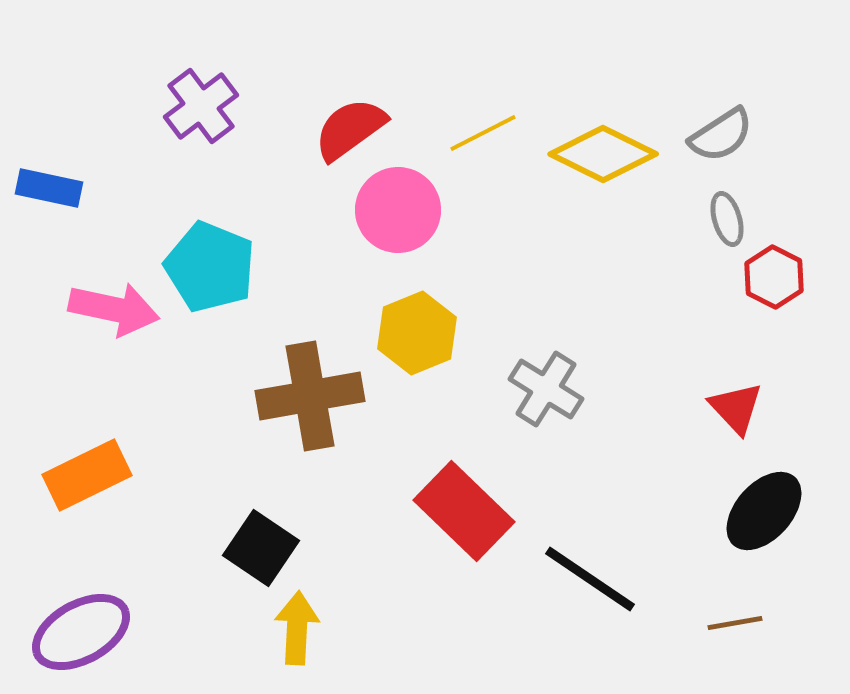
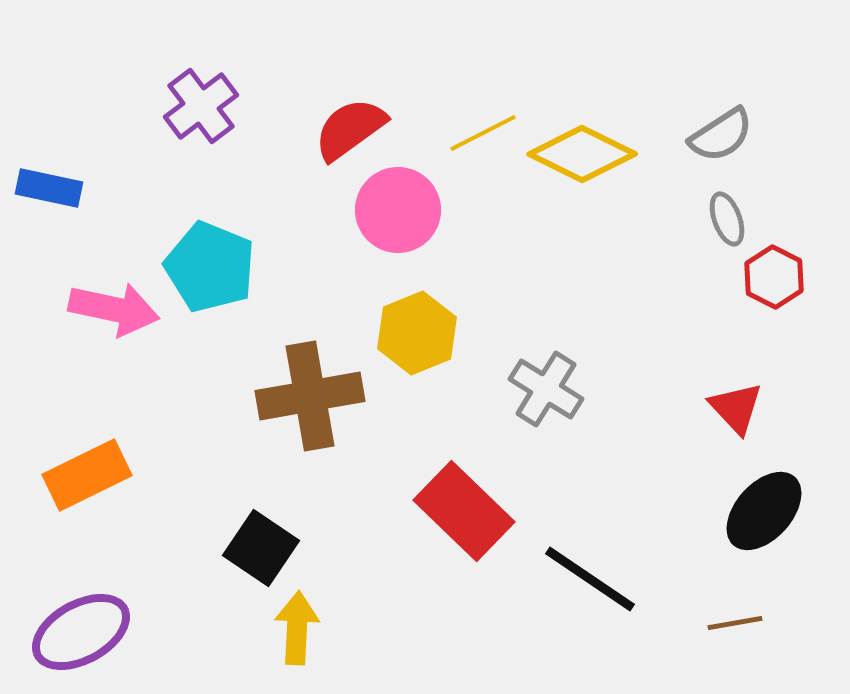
yellow diamond: moved 21 px left
gray ellipse: rotated 4 degrees counterclockwise
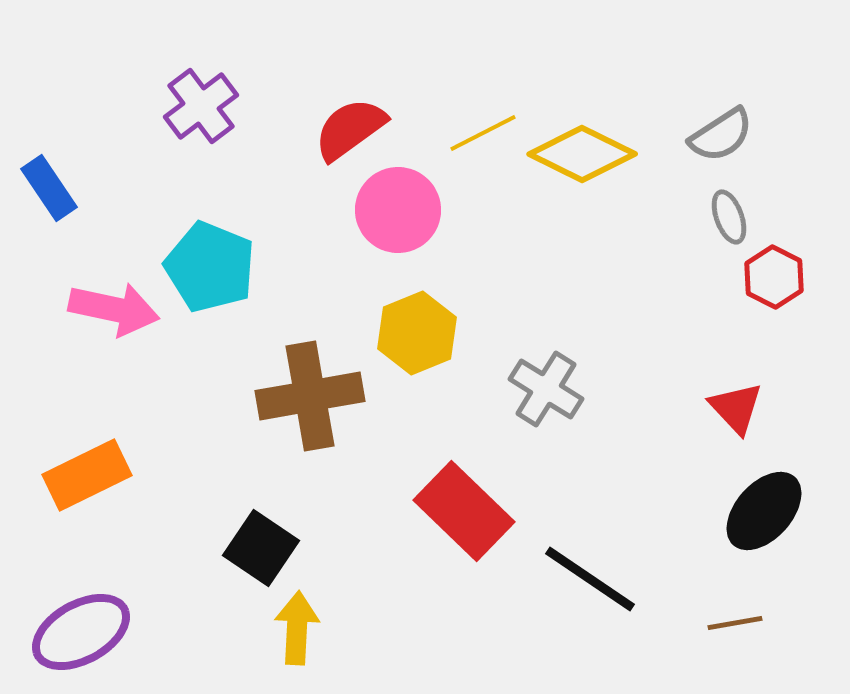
blue rectangle: rotated 44 degrees clockwise
gray ellipse: moved 2 px right, 2 px up
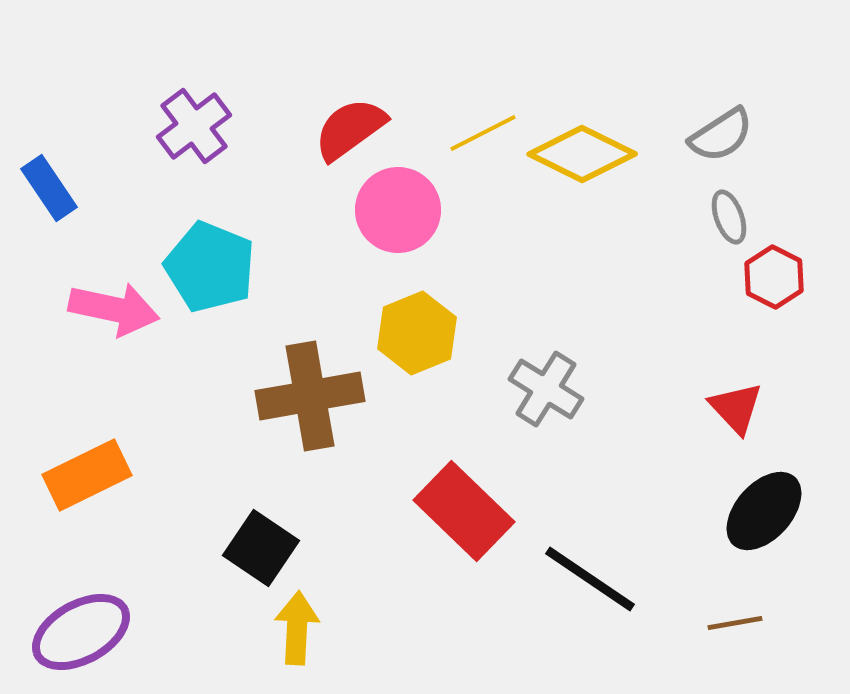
purple cross: moved 7 px left, 20 px down
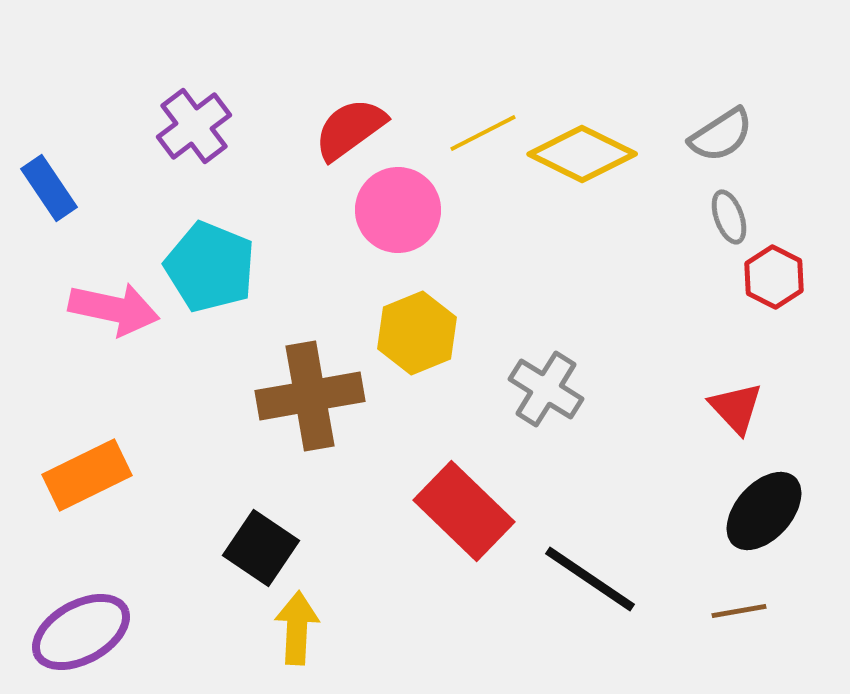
brown line: moved 4 px right, 12 px up
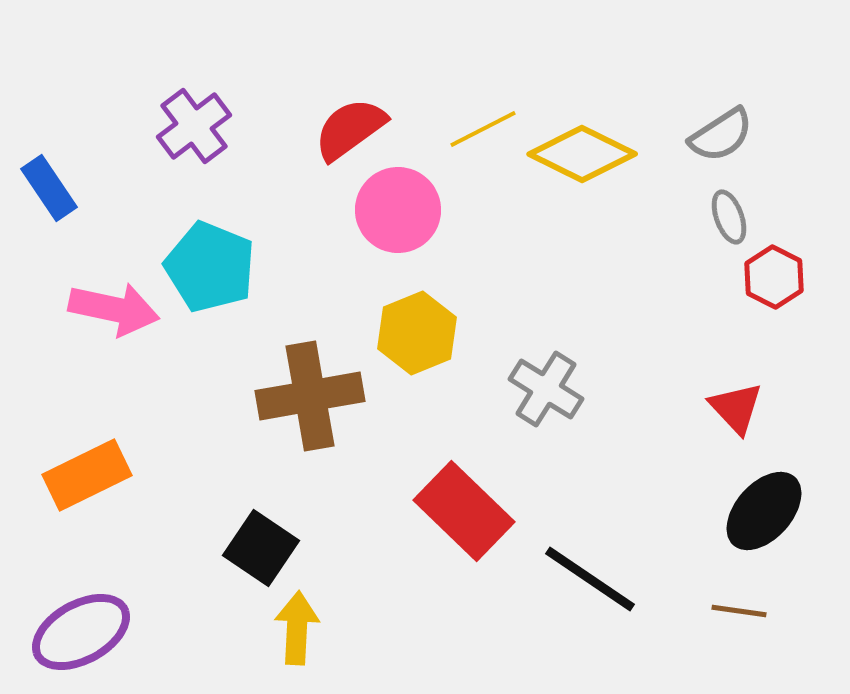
yellow line: moved 4 px up
brown line: rotated 18 degrees clockwise
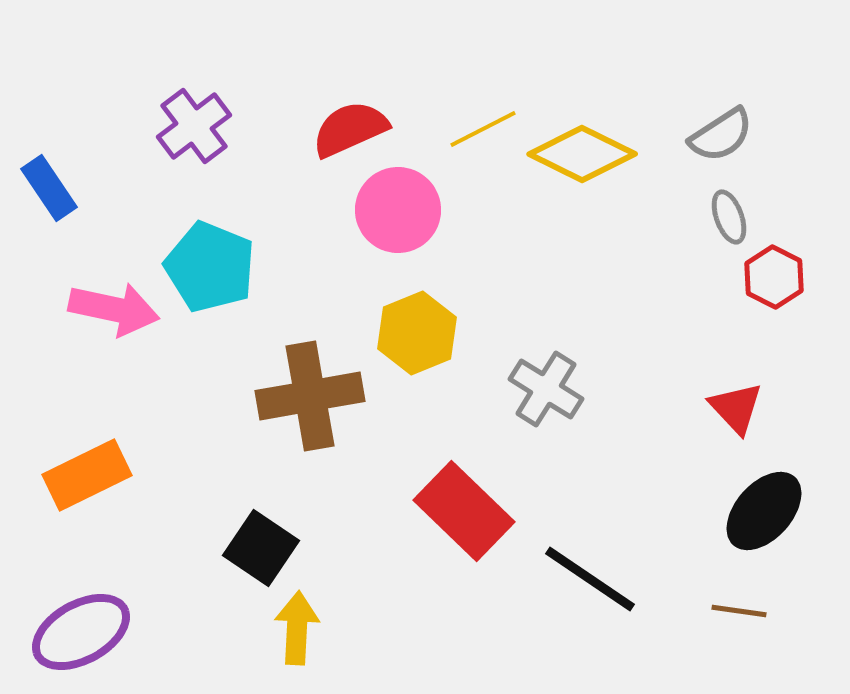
red semicircle: rotated 12 degrees clockwise
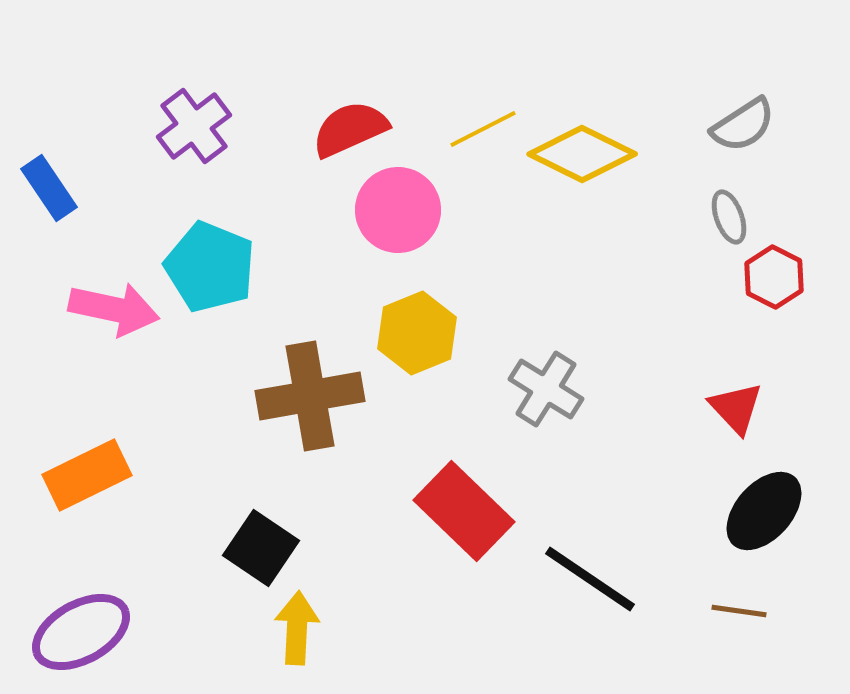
gray semicircle: moved 22 px right, 10 px up
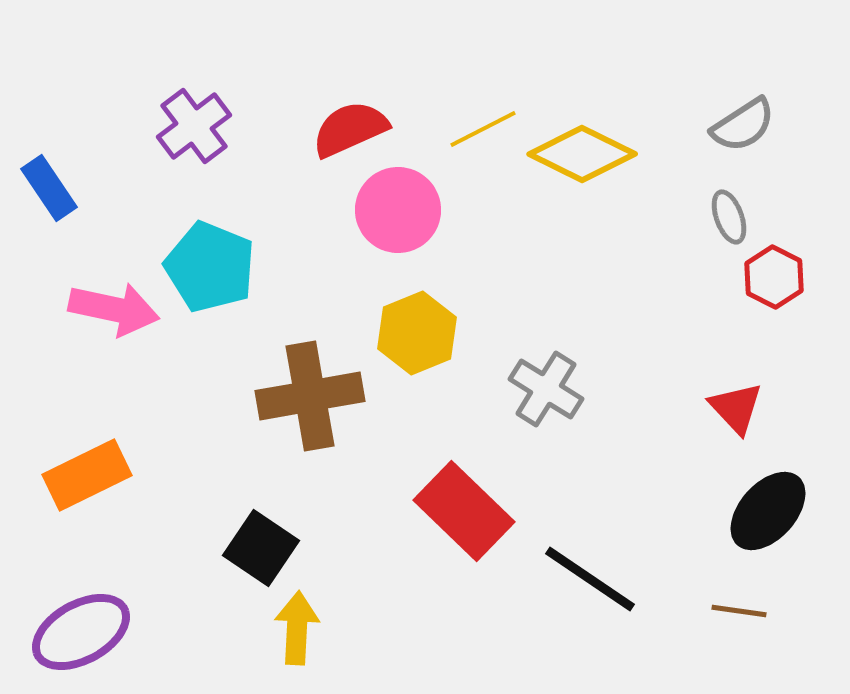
black ellipse: moved 4 px right
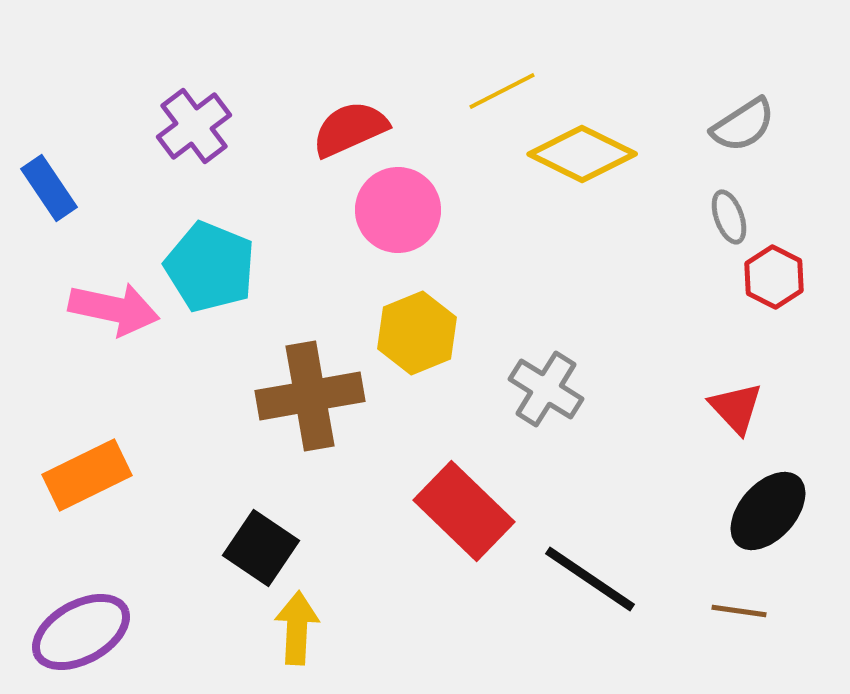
yellow line: moved 19 px right, 38 px up
